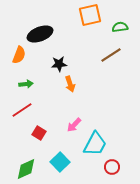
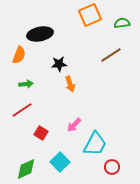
orange square: rotated 10 degrees counterclockwise
green semicircle: moved 2 px right, 4 px up
black ellipse: rotated 10 degrees clockwise
red square: moved 2 px right
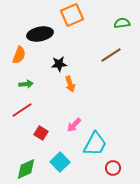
orange square: moved 18 px left
red circle: moved 1 px right, 1 px down
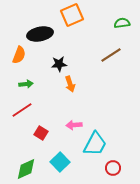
pink arrow: rotated 42 degrees clockwise
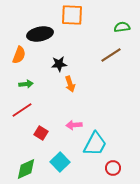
orange square: rotated 25 degrees clockwise
green semicircle: moved 4 px down
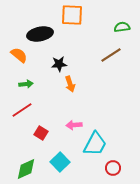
orange semicircle: rotated 72 degrees counterclockwise
